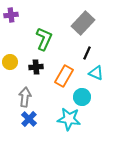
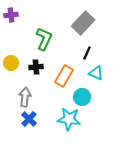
yellow circle: moved 1 px right, 1 px down
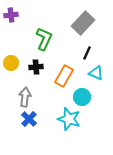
cyan star: rotated 10 degrees clockwise
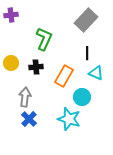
gray rectangle: moved 3 px right, 3 px up
black line: rotated 24 degrees counterclockwise
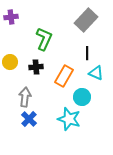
purple cross: moved 2 px down
yellow circle: moved 1 px left, 1 px up
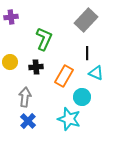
blue cross: moved 1 px left, 2 px down
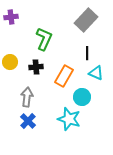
gray arrow: moved 2 px right
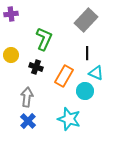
purple cross: moved 3 px up
yellow circle: moved 1 px right, 7 px up
black cross: rotated 24 degrees clockwise
cyan circle: moved 3 px right, 6 px up
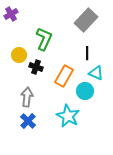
purple cross: rotated 24 degrees counterclockwise
yellow circle: moved 8 px right
cyan star: moved 1 px left, 3 px up; rotated 10 degrees clockwise
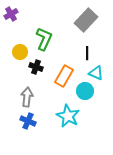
yellow circle: moved 1 px right, 3 px up
blue cross: rotated 21 degrees counterclockwise
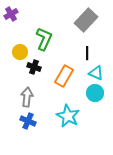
black cross: moved 2 px left
cyan circle: moved 10 px right, 2 px down
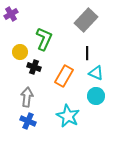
cyan circle: moved 1 px right, 3 px down
